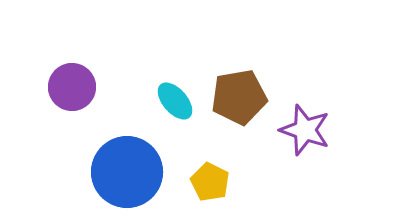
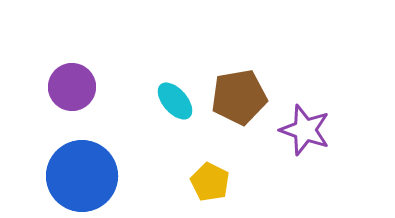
blue circle: moved 45 px left, 4 px down
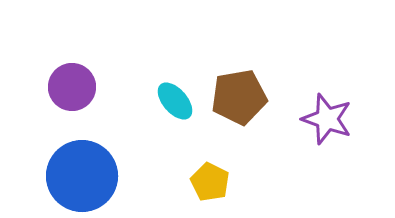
purple star: moved 22 px right, 11 px up
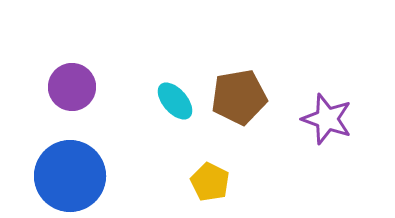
blue circle: moved 12 px left
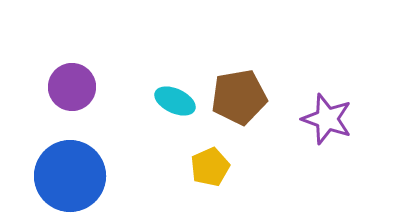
cyan ellipse: rotated 24 degrees counterclockwise
yellow pentagon: moved 15 px up; rotated 21 degrees clockwise
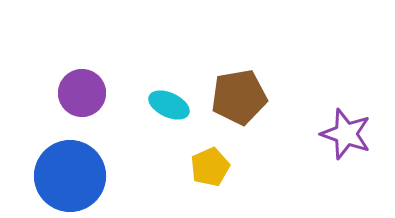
purple circle: moved 10 px right, 6 px down
cyan ellipse: moved 6 px left, 4 px down
purple star: moved 19 px right, 15 px down
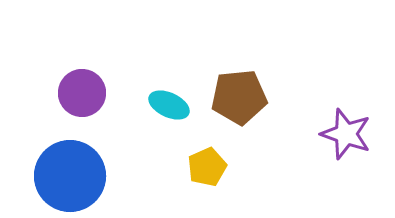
brown pentagon: rotated 4 degrees clockwise
yellow pentagon: moved 3 px left
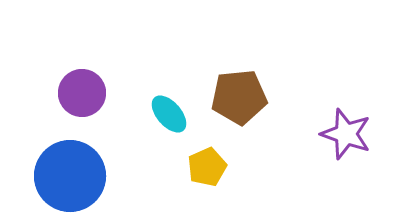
cyan ellipse: moved 9 px down; rotated 24 degrees clockwise
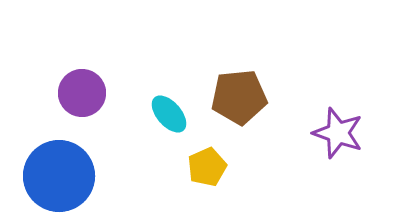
purple star: moved 8 px left, 1 px up
blue circle: moved 11 px left
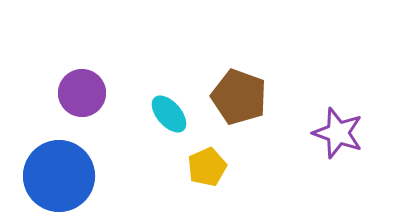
brown pentagon: rotated 26 degrees clockwise
